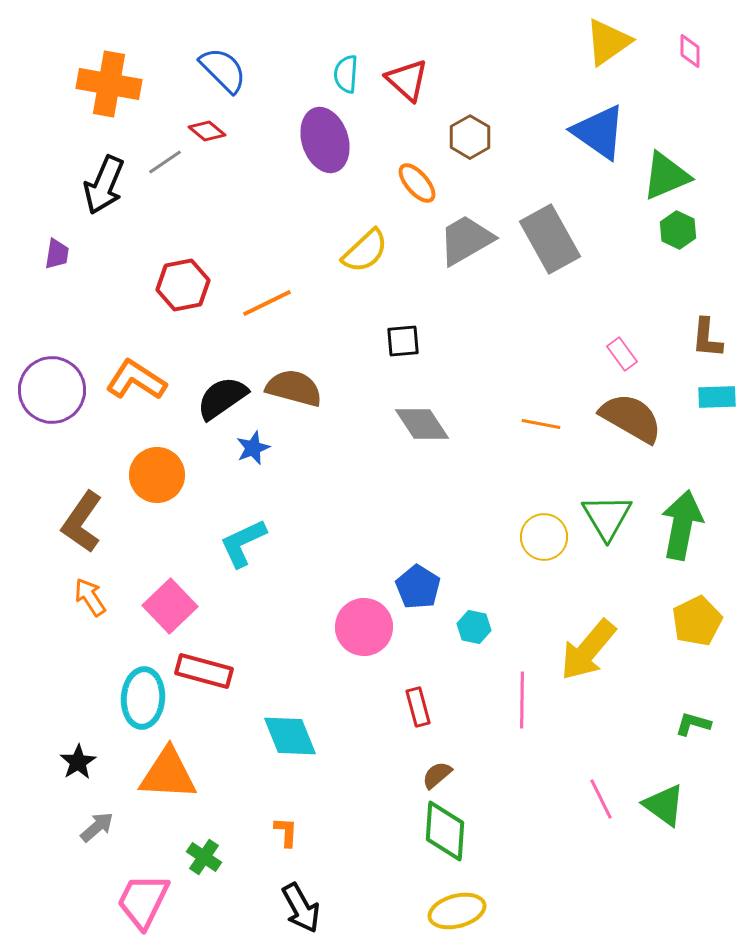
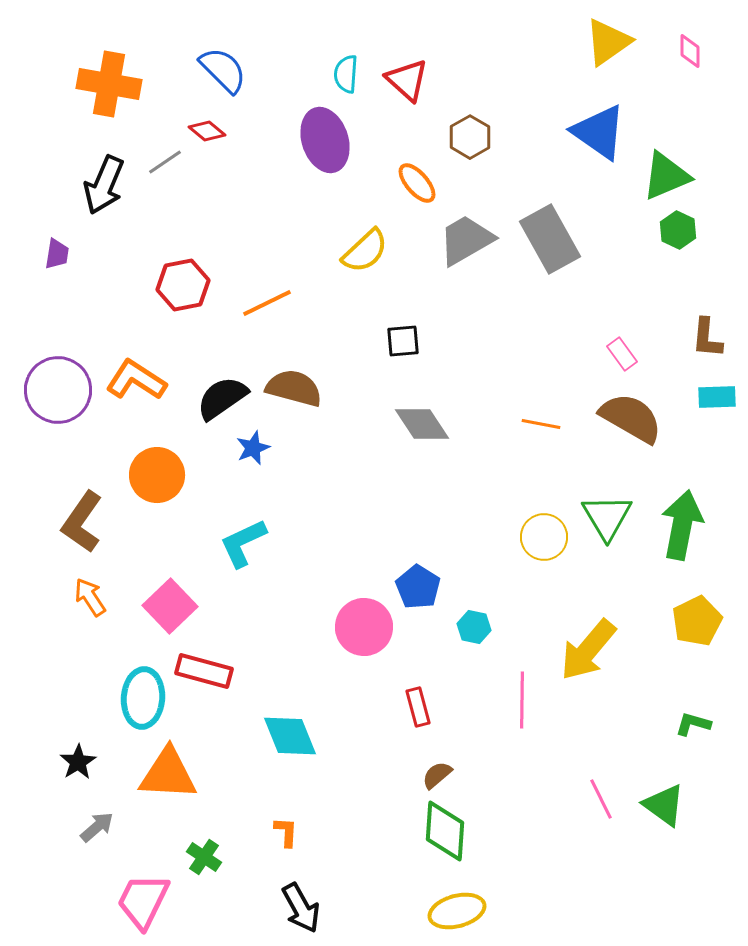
purple circle at (52, 390): moved 6 px right
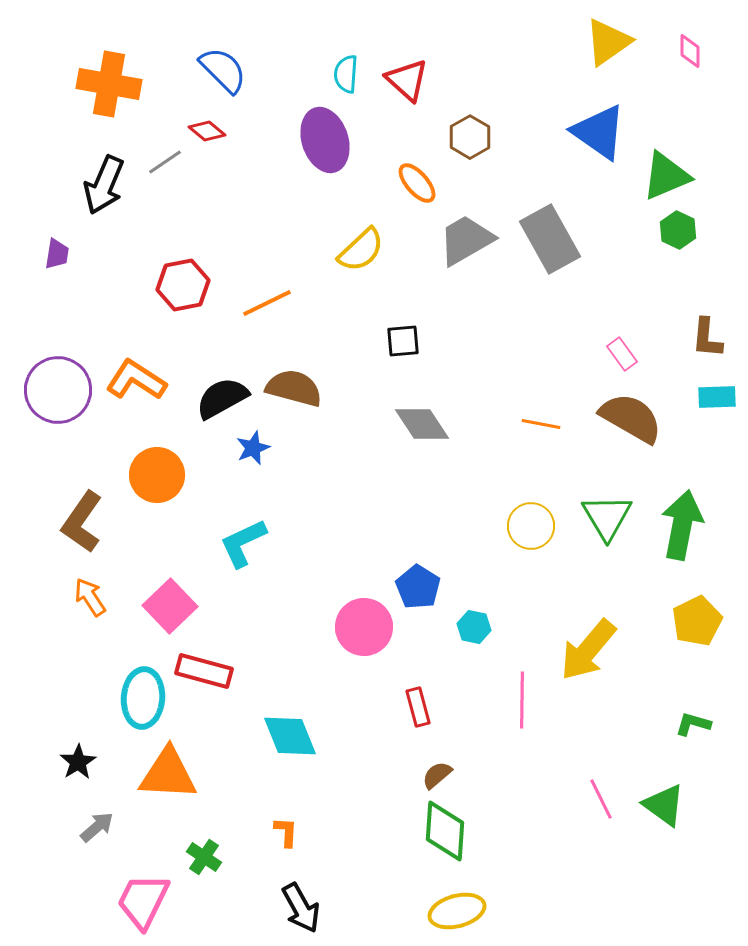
yellow semicircle at (365, 251): moved 4 px left, 1 px up
black semicircle at (222, 398): rotated 6 degrees clockwise
yellow circle at (544, 537): moved 13 px left, 11 px up
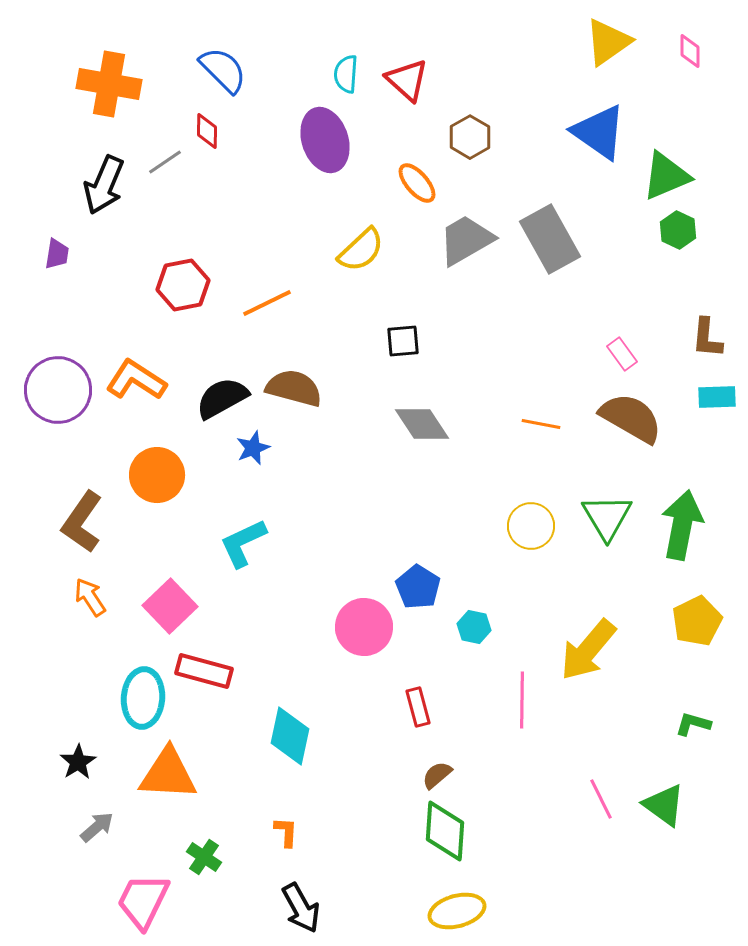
red diamond at (207, 131): rotated 51 degrees clockwise
cyan diamond at (290, 736): rotated 34 degrees clockwise
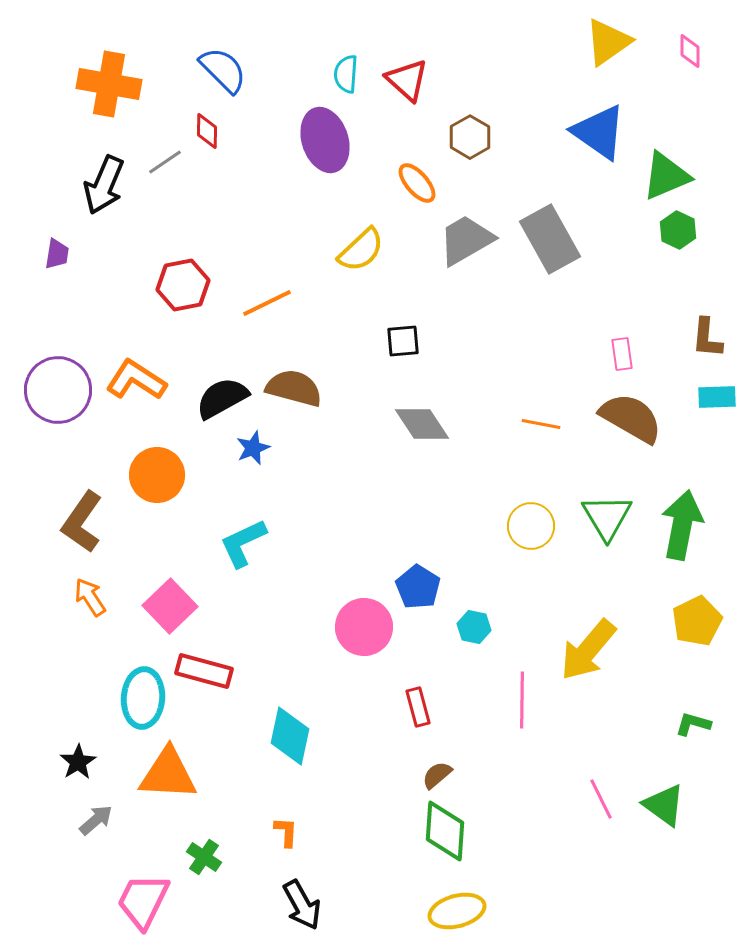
pink rectangle at (622, 354): rotated 28 degrees clockwise
gray arrow at (97, 827): moved 1 px left, 7 px up
black arrow at (301, 908): moved 1 px right, 3 px up
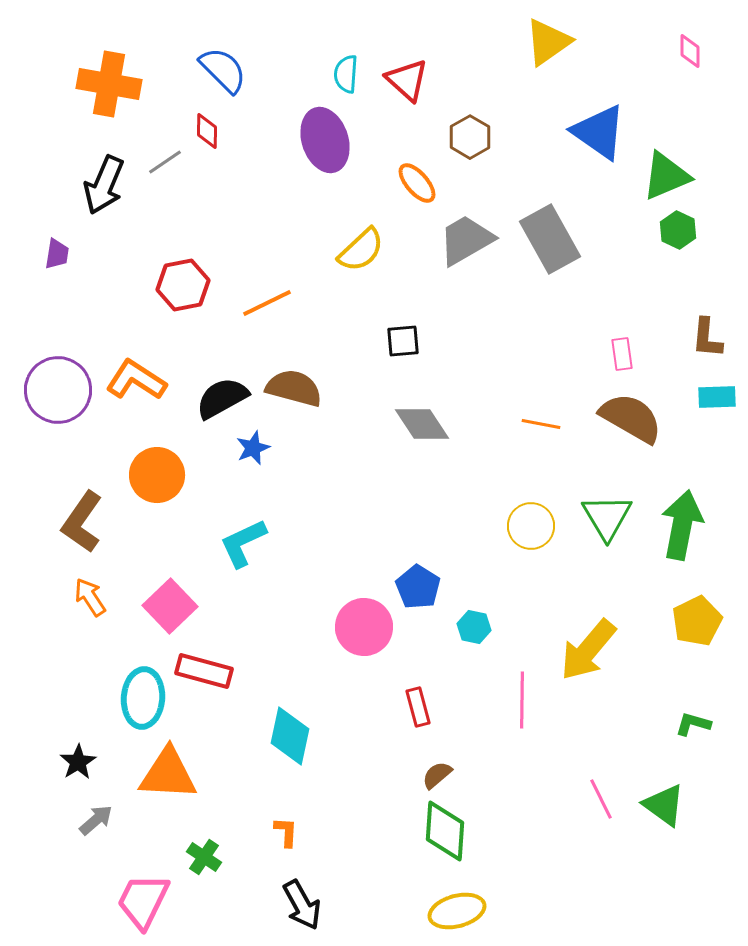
yellow triangle at (608, 42): moved 60 px left
